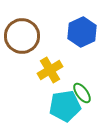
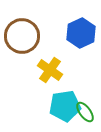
blue hexagon: moved 1 px left, 1 px down
yellow cross: rotated 25 degrees counterclockwise
green ellipse: moved 3 px right, 19 px down
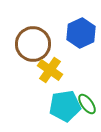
brown circle: moved 11 px right, 8 px down
green ellipse: moved 2 px right, 8 px up
